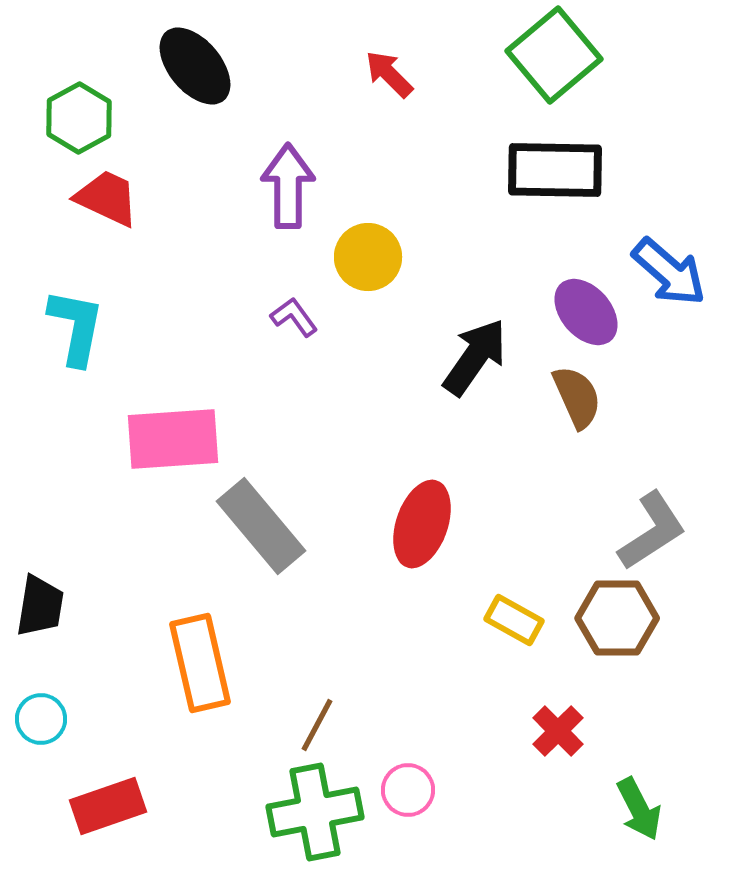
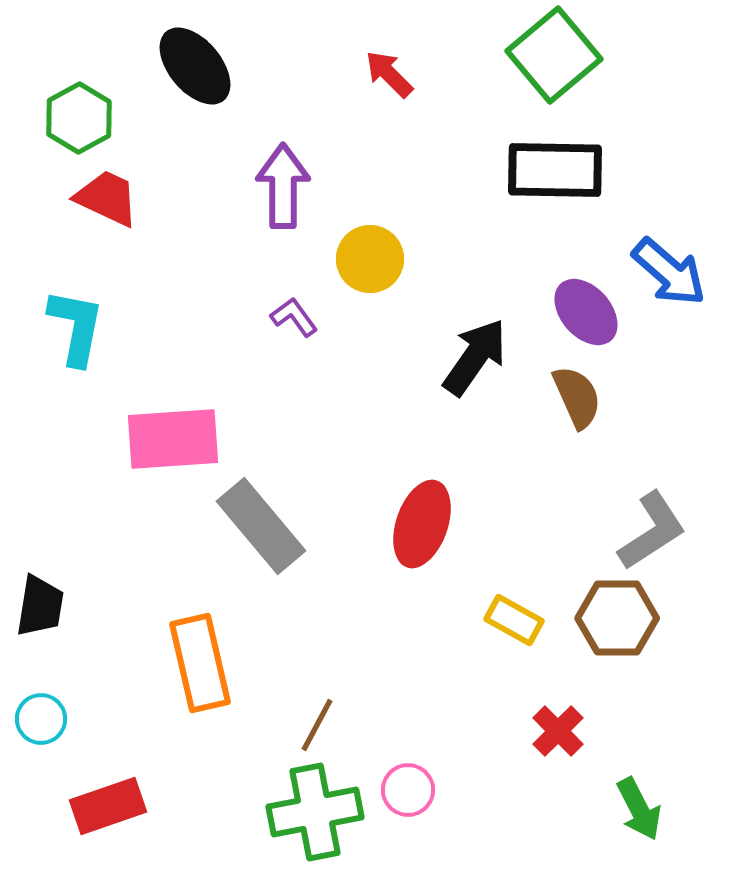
purple arrow: moved 5 px left
yellow circle: moved 2 px right, 2 px down
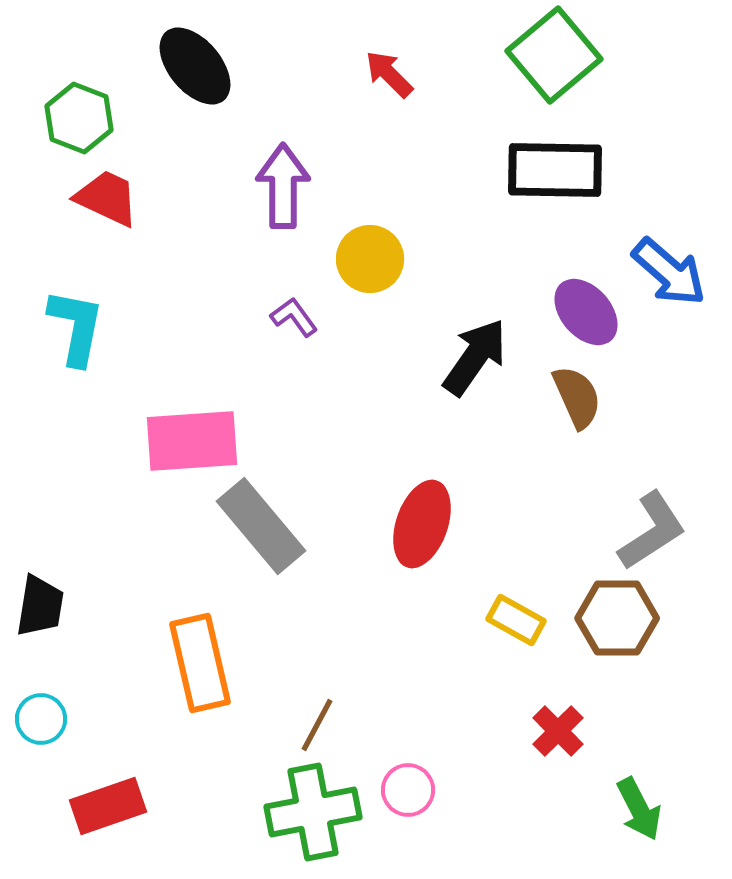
green hexagon: rotated 10 degrees counterclockwise
pink rectangle: moved 19 px right, 2 px down
yellow rectangle: moved 2 px right
green cross: moved 2 px left
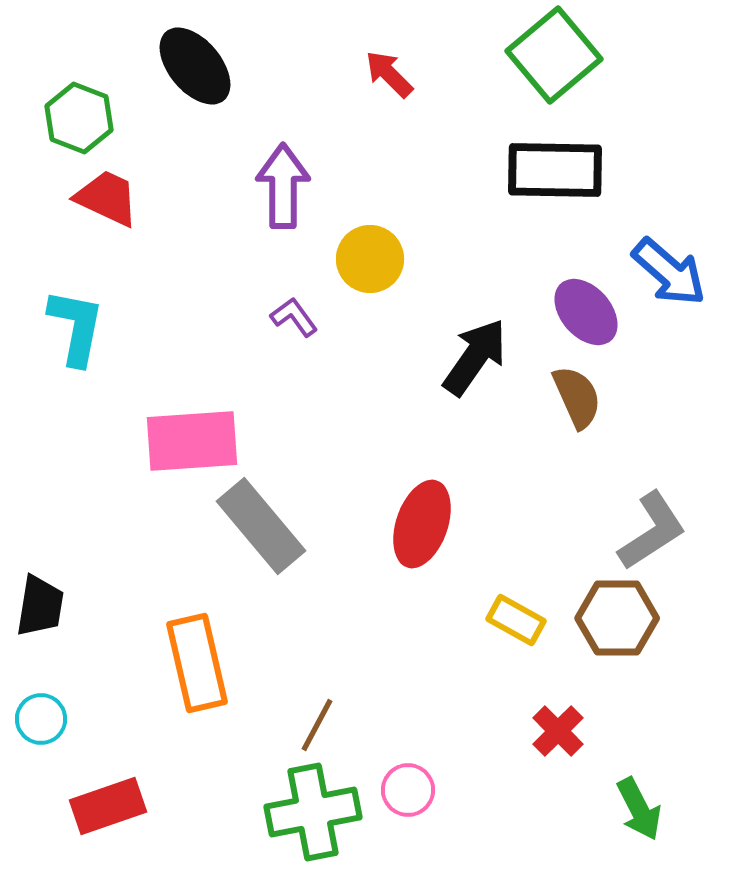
orange rectangle: moved 3 px left
